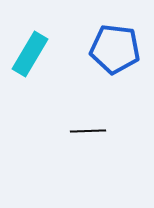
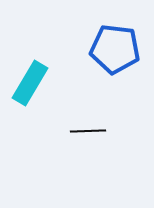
cyan rectangle: moved 29 px down
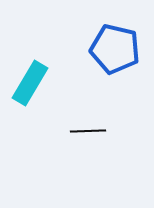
blue pentagon: rotated 6 degrees clockwise
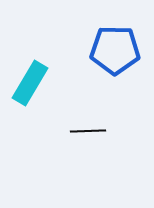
blue pentagon: moved 1 px down; rotated 12 degrees counterclockwise
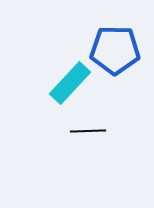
cyan rectangle: moved 40 px right; rotated 12 degrees clockwise
